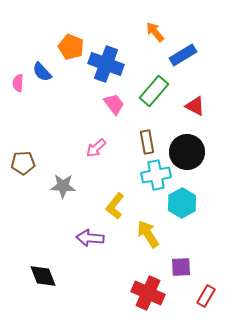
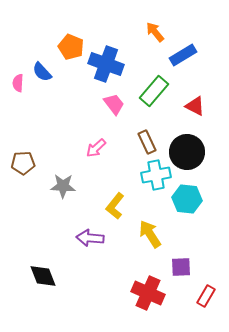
brown rectangle: rotated 15 degrees counterclockwise
cyan hexagon: moved 5 px right, 4 px up; rotated 24 degrees counterclockwise
yellow arrow: moved 2 px right
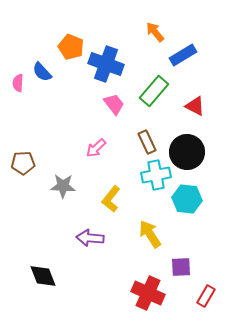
yellow L-shape: moved 4 px left, 7 px up
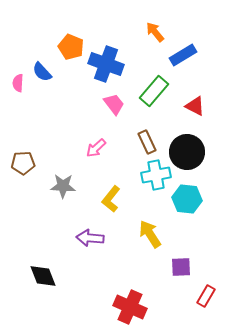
red cross: moved 18 px left, 14 px down
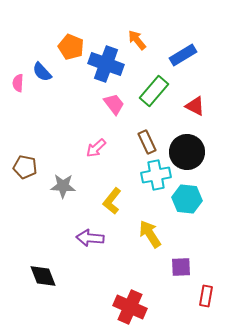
orange arrow: moved 18 px left, 8 px down
brown pentagon: moved 2 px right, 4 px down; rotated 15 degrees clockwise
yellow L-shape: moved 1 px right, 2 px down
red rectangle: rotated 20 degrees counterclockwise
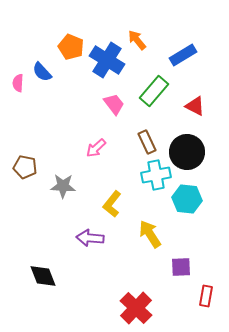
blue cross: moved 1 px right, 4 px up; rotated 12 degrees clockwise
yellow L-shape: moved 3 px down
red cross: moved 6 px right, 1 px down; rotated 20 degrees clockwise
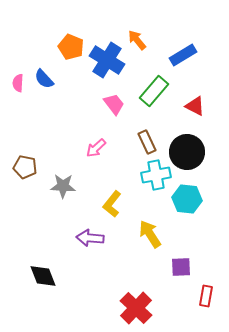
blue semicircle: moved 2 px right, 7 px down
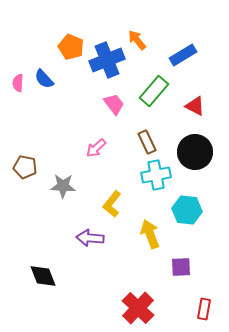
blue cross: rotated 36 degrees clockwise
black circle: moved 8 px right
cyan hexagon: moved 11 px down
yellow arrow: rotated 12 degrees clockwise
red rectangle: moved 2 px left, 13 px down
red cross: moved 2 px right
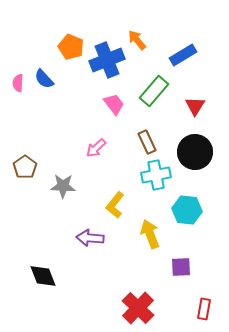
red triangle: rotated 35 degrees clockwise
brown pentagon: rotated 25 degrees clockwise
yellow L-shape: moved 3 px right, 1 px down
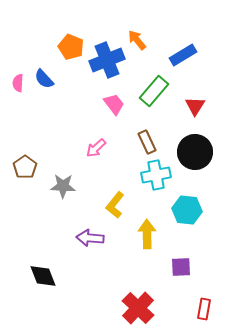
yellow arrow: moved 3 px left; rotated 20 degrees clockwise
